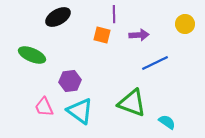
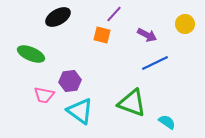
purple line: rotated 42 degrees clockwise
purple arrow: moved 8 px right; rotated 30 degrees clockwise
green ellipse: moved 1 px left, 1 px up
pink trapezoid: moved 12 px up; rotated 55 degrees counterclockwise
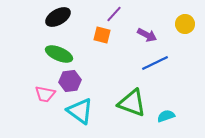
green ellipse: moved 28 px right
pink trapezoid: moved 1 px right, 1 px up
cyan semicircle: moved 1 px left, 6 px up; rotated 54 degrees counterclockwise
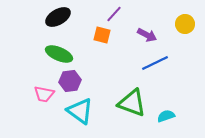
pink trapezoid: moved 1 px left
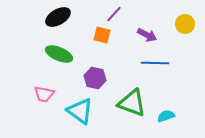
blue line: rotated 28 degrees clockwise
purple hexagon: moved 25 px right, 3 px up; rotated 20 degrees clockwise
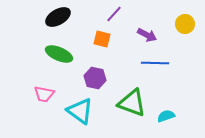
orange square: moved 4 px down
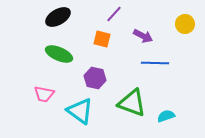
purple arrow: moved 4 px left, 1 px down
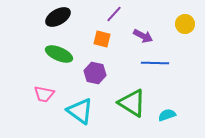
purple hexagon: moved 5 px up
green triangle: rotated 12 degrees clockwise
cyan semicircle: moved 1 px right, 1 px up
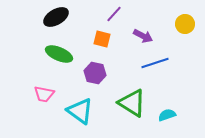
black ellipse: moved 2 px left
blue line: rotated 20 degrees counterclockwise
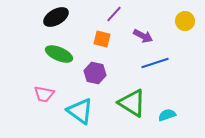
yellow circle: moved 3 px up
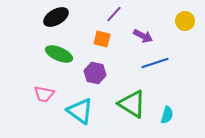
green triangle: moved 1 px down
cyan semicircle: rotated 126 degrees clockwise
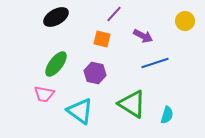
green ellipse: moved 3 px left, 10 px down; rotated 76 degrees counterclockwise
